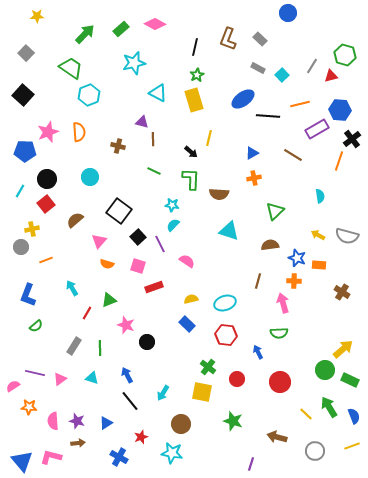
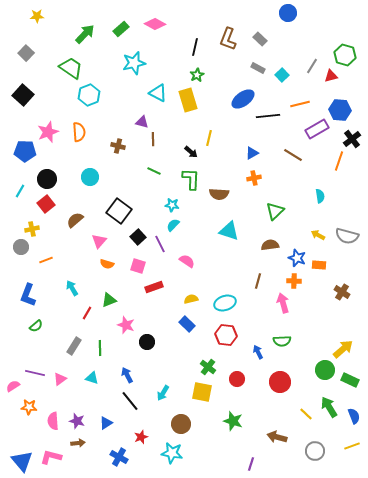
yellow rectangle at (194, 100): moved 6 px left
black line at (268, 116): rotated 10 degrees counterclockwise
green semicircle at (279, 333): moved 3 px right, 8 px down
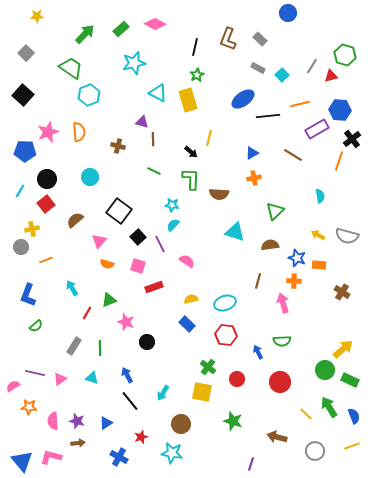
cyan triangle at (229, 231): moved 6 px right, 1 px down
pink star at (126, 325): moved 3 px up
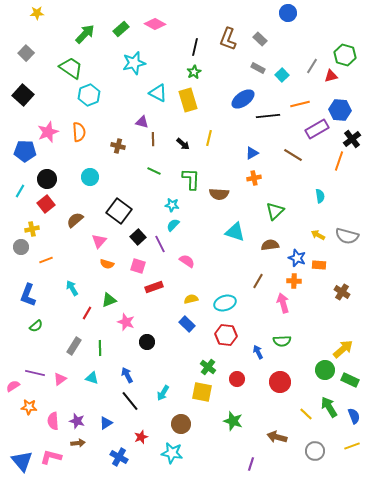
yellow star at (37, 16): moved 3 px up
green star at (197, 75): moved 3 px left, 3 px up
black arrow at (191, 152): moved 8 px left, 8 px up
brown line at (258, 281): rotated 14 degrees clockwise
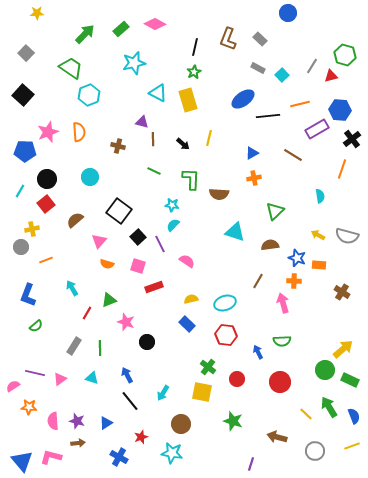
orange line at (339, 161): moved 3 px right, 8 px down
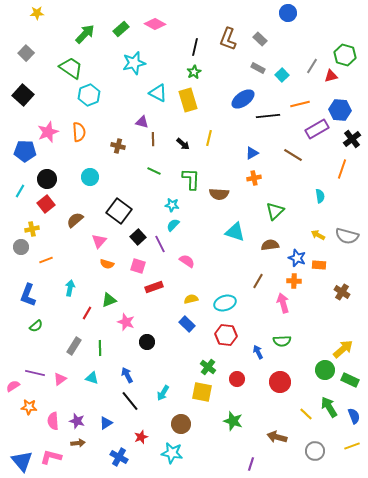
cyan arrow at (72, 288): moved 2 px left; rotated 42 degrees clockwise
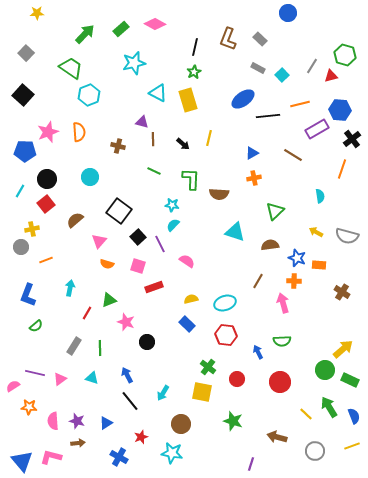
yellow arrow at (318, 235): moved 2 px left, 3 px up
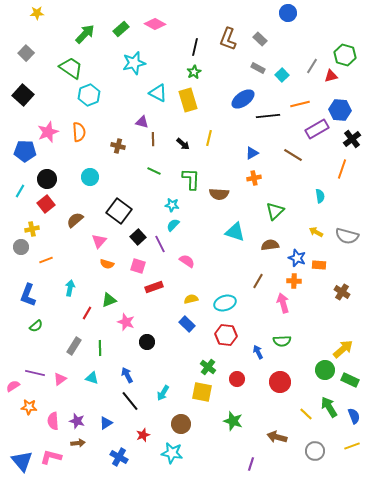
red star at (141, 437): moved 2 px right, 2 px up
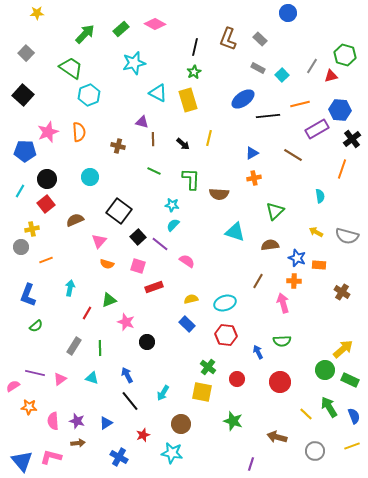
brown semicircle at (75, 220): rotated 18 degrees clockwise
purple line at (160, 244): rotated 24 degrees counterclockwise
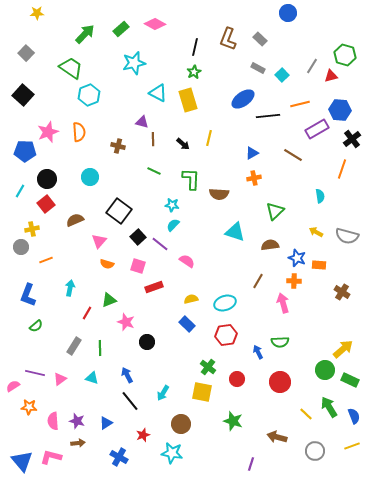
red hexagon at (226, 335): rotated 15 degrees counterclockwise
green semicircle at (282, 341): moved 2 px left, 1 px down
